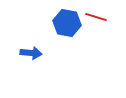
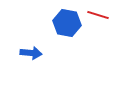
red line: moved 2 px right, 2 px up
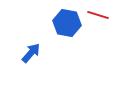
blue arrow: rotated 55 degrees counterclockwise
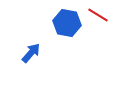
red line: rotated 15 degrees clockwise
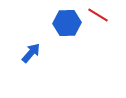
blue hexagon: rotated 12 degrees counterclockwise
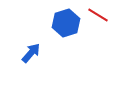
blue hexagon: moved 1 px left; rotated 16 degrees counterclockwise
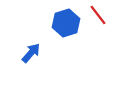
red line: rotated 20 degrees clockwise
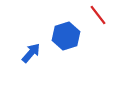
blue hexagon: moved 13 px down
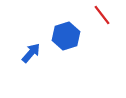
red line: moved 4 px right
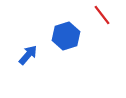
blue arrow: moved 3 px left, 2 px down
